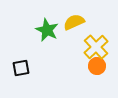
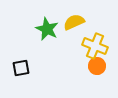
green star: moved 1 px up
yellow cross: moved 1 px left, 1 px up; rotated 25 degrees counterclockwise
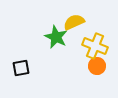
green star: moved 9 px right, 8 px down
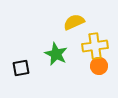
green star: moved 17 px down
yellow cross: rotated 30 degrees counterclockwise
orange circle: moved 2 px right
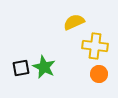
yellow cross: rotated 15 degrees clockwise
green star: moved 12 px left, 13 px down
orange circle: moved 8 px down
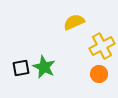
yellow cross: moved 7 px right; rotated 35 degrees counterclockwise
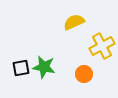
green star: rotated 15 degrees counterclockwise
orange circle: moved 15 px left
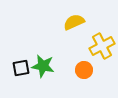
green star: moved 1 px left, 1 px up
orange circle: moved 4 px up
